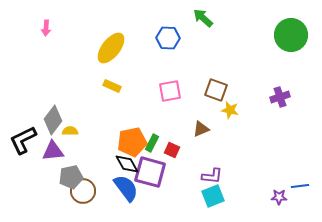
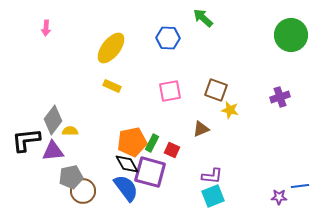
black L-shape: moved 3 px right; rotated 20 degrees clockwise
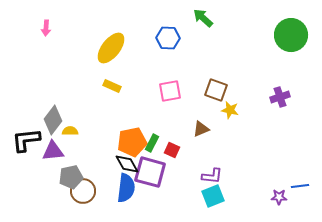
blue semicircle: rotated 44 degrees clockwise
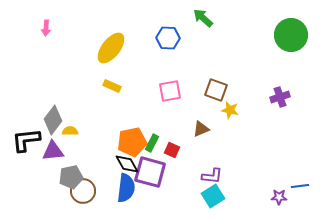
cyan square: rotated 10 degrees counterclockwise
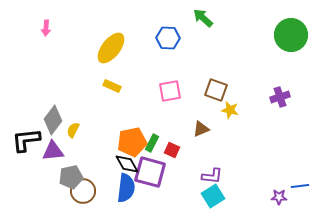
yellow semicircle: moved 3 px right, 1 px up; rotated 63 degrees counterclockwise
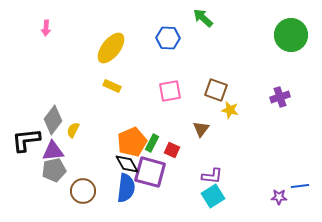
brown triangle: rotated 30 degrees counterclockwise
orange pentagon: rotated 12 degrees counterclockwise
gray pentagon: moved 17 px left, 7 px up
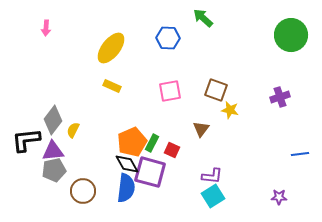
blue line: moved 32 px up
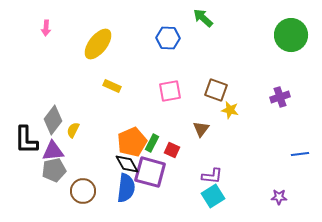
yellow ellipse: moved 13 px left, 4 px up
black L-shape: rotated 84 degrees counterclockwise
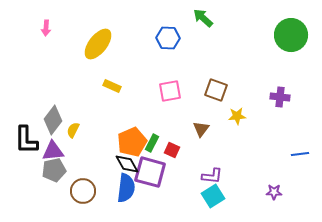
purple cross: rotated 24 degrees clockwise
yellow star: moved 7 px right, 6 px down; rotated 18 degrees counterclockwise
purple star: moved 5 px left, 5 px up
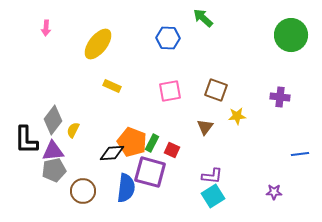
brown triangle: moved 4 px right, 2 px up
orange pentagon: rotated 28 degrees counterclockwise
black diamond: moved 15 px left, 11 px up; rotated 65 degrees counterclockwise
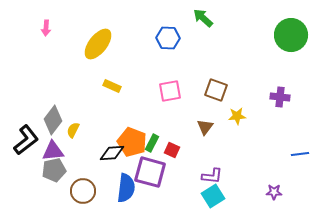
black L-shape: rotated 128 degrees counterclockwise
